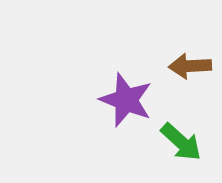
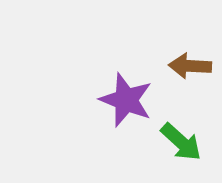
brown arrow: rotated 6 degrees clockwise
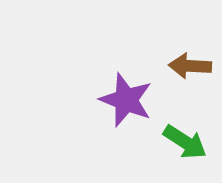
green arrow: moved 4 px right; rotated 9 degrees counterclockwise
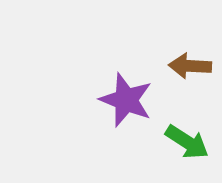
green arrow: moved 2 px right
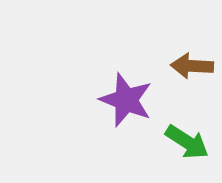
brown arrow: moved 2 px right
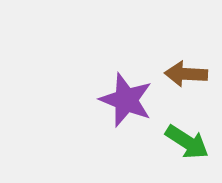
brown arrow: moved 6 px left, 8 px down
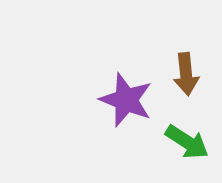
brown arrow: rotated 99 degrees counterclockwise
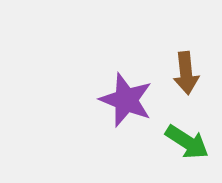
brown arrow: moved 1 px up
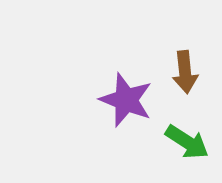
brown arrow: moved 1 px left, 1 px up
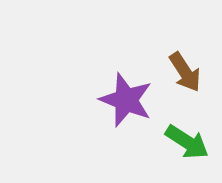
brown arrow: rotated 27 degrees counterclockwise
